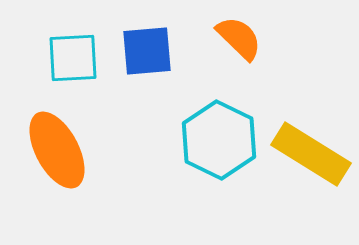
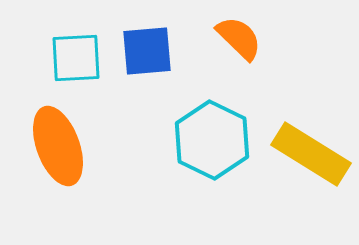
cyan square: moved 3 px right
cyan hexagon: moved 7 px left
orange ellipse: moved 1 px right, 4 px up; rotated 8 degrees clockwise
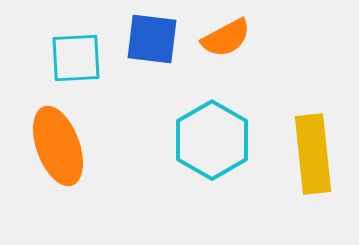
orange semicircle: moved 13 px left; rotated 108 degrees clockwise
blue square: moved 5 px right, 12 px up; rotated 12 degrees clockwise
cyan hexagon: rotated 4 degrees clockwise
yellow rectangle: moved 2 px right; rotated 52 degrees clockwise
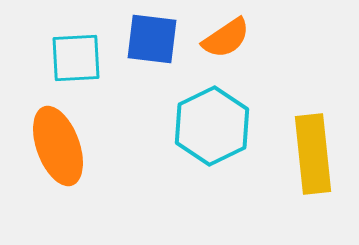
orange semicircle: rotated 6 degrees counterclockwise
cyan hexagon: moved 14 px up; rotated 4 degrees clockwise
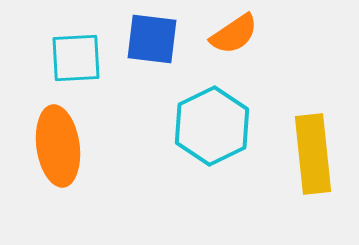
orange semicircle: moved 8 px right, 4 px up
orange ellipse: rotated 12 degrees clockwise
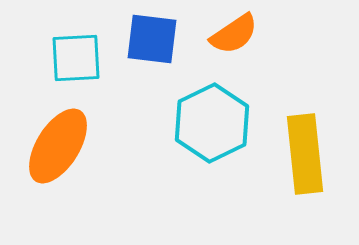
cyan hexagon: moved 3 px up
orange ellipse: rotated 40 degrees clockwise
yellow rectangle: moved 8 px left
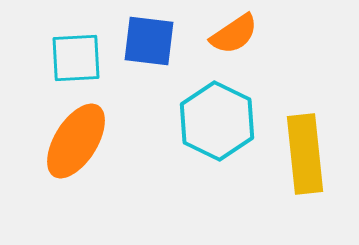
blue square: moved 3 px left, 2 px down
cyan hexagon: moved 5 px right, 2 px up; rotated 8 degrees counterclockwise
orange ellipse: moved 18 px right, 5 px up
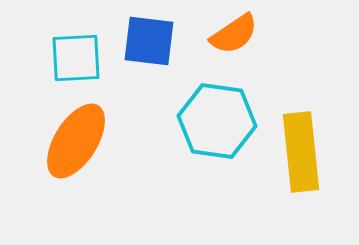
cyan hexagon: rotated 18 degrees counterclockwise
yellow rectangle: moved 4 px left, 2 px up
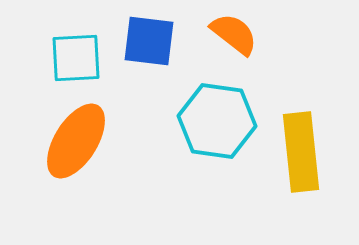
orange semicircle: rotated 108 degrees counterclockwise
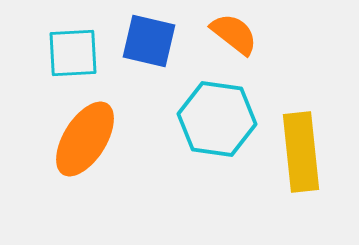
blue square: rotated 6 degrees clockwise
cyan square: moved 3 px left, 5 px up
cyan hexagon: moved 2 px up
orange ellipse: moved 9 px right, 2 px up
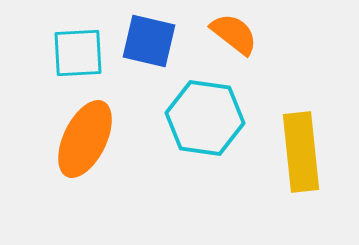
cyan square: moved 5 px right
cyan hexagon: moved 12 px left, 1 px up
orange ellipse: rotated 6 degrees counterclockwise
